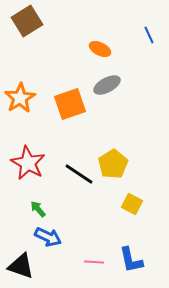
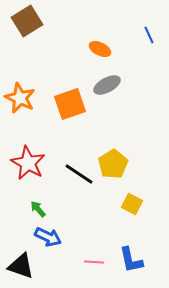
orange star: rotated 16 degrees counterclockwise
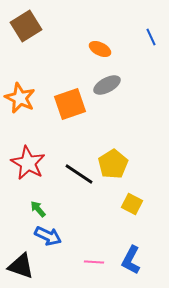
brown square: moved 1 px left, 5 px down
blue line: moved 2 px right, 2 px down
blue arrow: moved 1 px up
blue L-shape: rotated 40 degrees clockwise
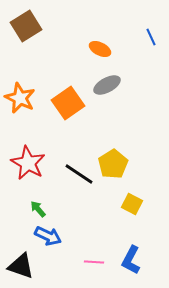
orange square: moved 2 px left, 1 px up; rotated 16 degrees counterclockwise
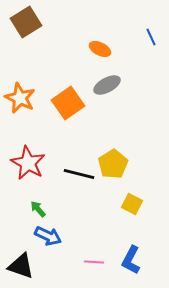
brown square: moved 4 px up
black line: rotated 20 degrees counterclockwise
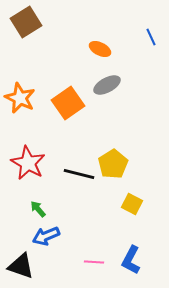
blue arrow: moved 2 px left; rotated 132 degrees clockwise
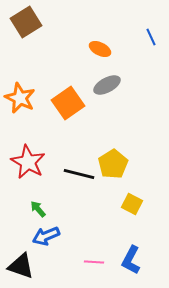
red star: moved 1 px up
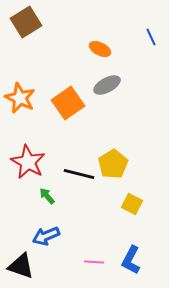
green arrow: moved 9 px right, 13 px up
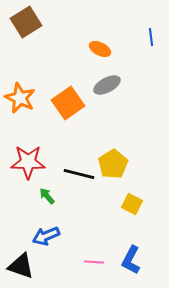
blue line: rotated 18 degrees clockwise
red star: rotated 28 degrees counterclockwise
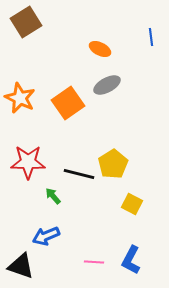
green arrow: moved 6 px right
